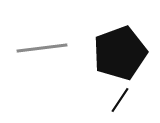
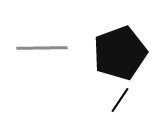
gray line: rotated 6 degrees clockwise
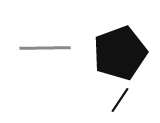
gray line: moved 3 px right
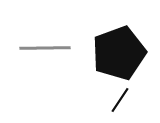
black pentagon: moved 1 px left
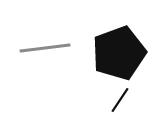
gray line: rotated 6 degrees counterclockwise
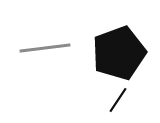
black line: moved 2 px left
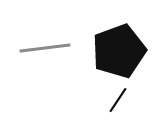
black pentagon: moved 2 px up
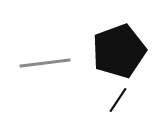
gray line: moved 15 px down
